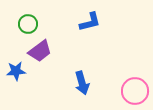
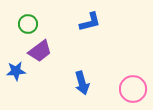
pink circle: moved 2 px left, 2 px up
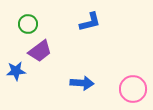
blue arrow: rotated 70 degrees counterclockwise
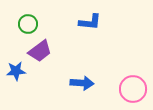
blue L-shape: rotated 20 degrees clockwise
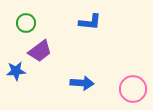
green circle: moved 2 px left, 1 px up
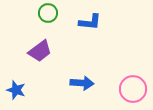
green circle: moved 22 px right, 10 px up
blue star: moved 19 px down; rotated 24 degrees clockwise
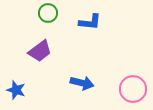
blue arrow: rotated 10 degrees clockwise
